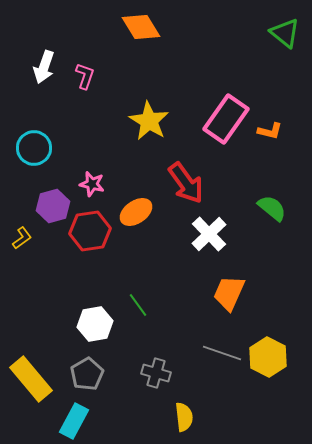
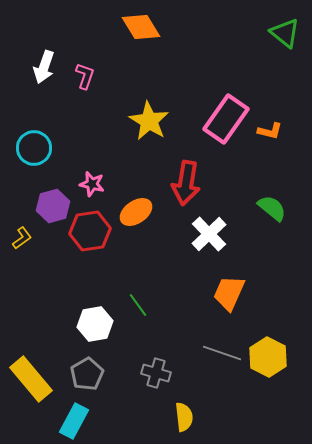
red arrow: rotated 45 degrees clockwise
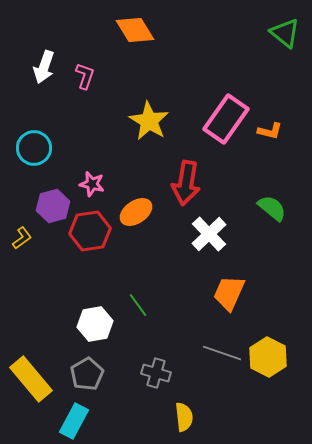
orange diamond: moved 6 px left, 3 px down
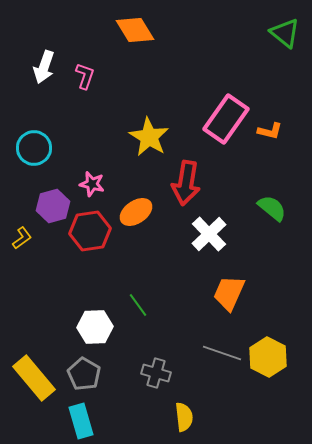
yellow star: moved 16 px down
white hexagon: moved 3 px down; rotated 8 degrees clockwise
gray pentagon: moved 3 px left; rotated 12 degrees counterclockwise
yellow rectangle: moved 3 px right, 1 px up
cyan rectangle: moved 7 px right; rotated 44 degrees counterclockwise
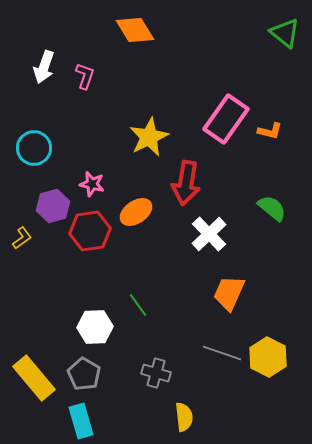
yellow star: rotated 15 degrees clockwise
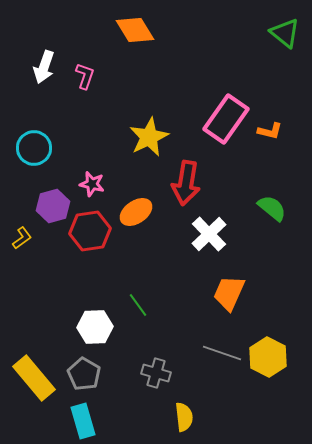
cyan rectangle: moved 2 px right
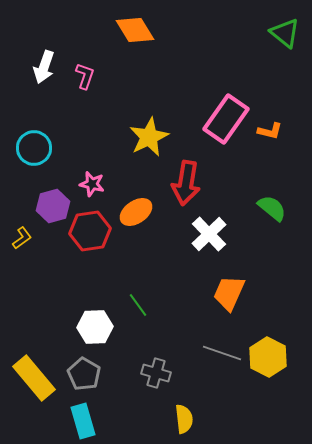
yellow semicircle: moved 2 px down
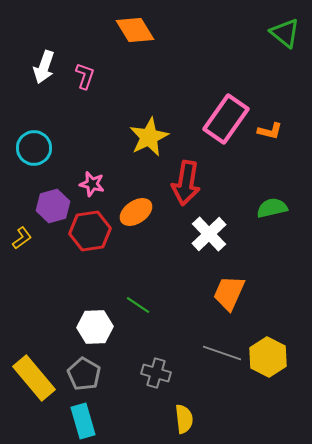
green semicircle: rotated 52 degrees counterclockwise
green line: rotated 20 degrees counterclockwise
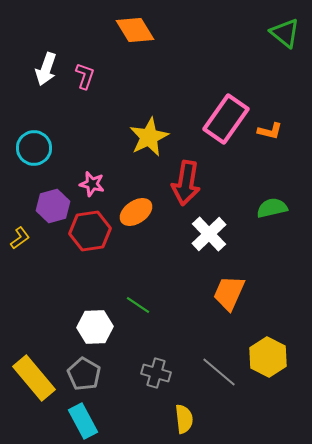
white arrow: moved 2 px right, 2 px down
yellow L-shape: moved 2 px left
gray line: moved 3 px left, 19 px down; rotated 21 degrees clockwise
cyan rectangle: rotated 12 degrees counterclockwise
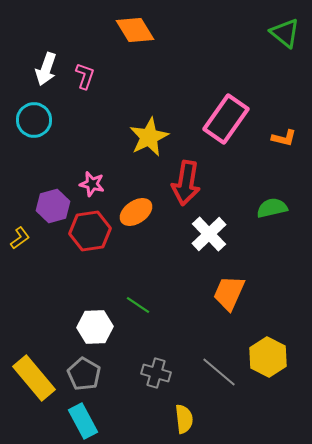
orange L-shape: moved 14 px right, 7 px down
cyan circle: moved 28 px up
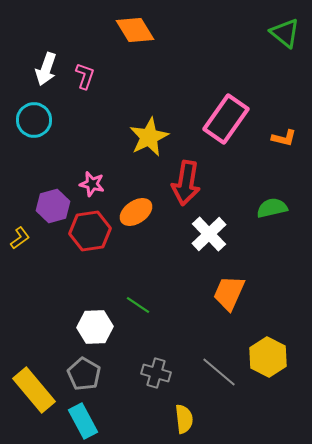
yellow rectangle: moved 12 px down
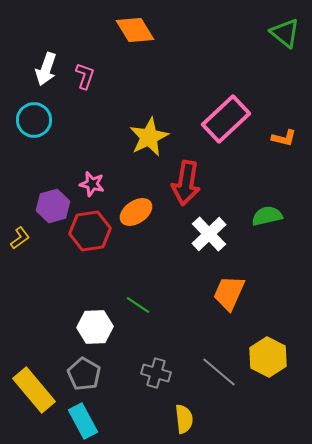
pink rectangle: rotated 12 degrees clockwise
green semicircle: moved 5 px left, 8 px down
